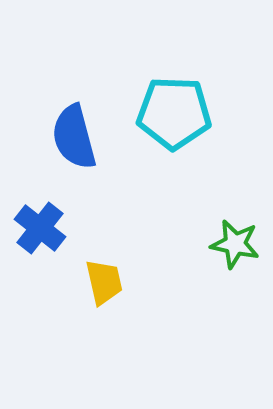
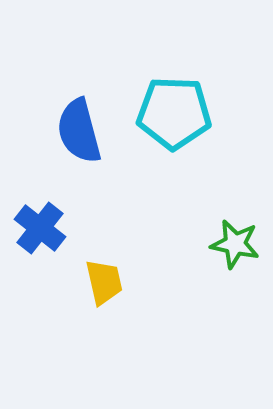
blue semicircle: moved 5 px right, 6 px up
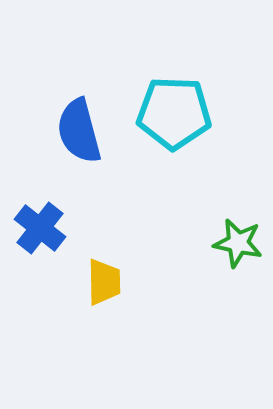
green star: moved 3 px right, 1 px up
yellow trapezoid: rotated 12 degrees clockwise
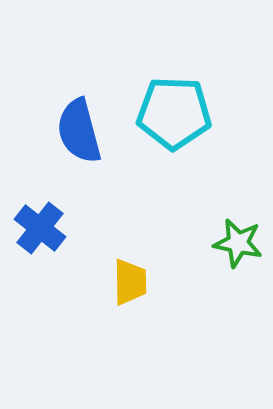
yellow trapezoid: moved 26 px right
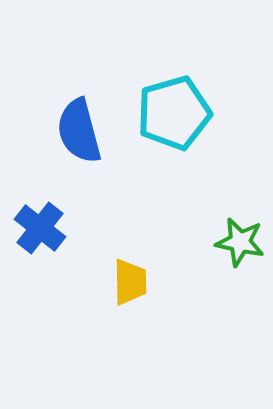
cyan pentagon: rotated 18 degrees counterclockwise
green star: moved 2 px right, 1 px up
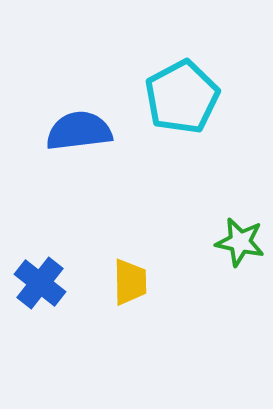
cyan pentagon: moved 8 px right, 16 px up; rotated 12 degrees counterclockwise
blue semicircle: rotated 98 degrees clockwise
blue cross: moved 55 px down
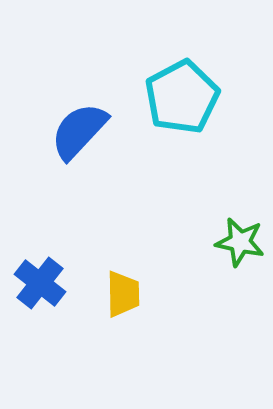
blue semicircle: rotated 40 degrees counterclockwise
yellow trapezoid: moved 7 px left, 12 px down
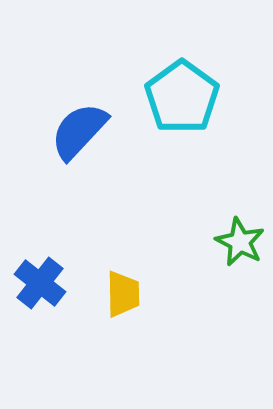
cyan pentagon: rotated 8 degrees counterclockwise
green star: rotated 15 degrees clockwise
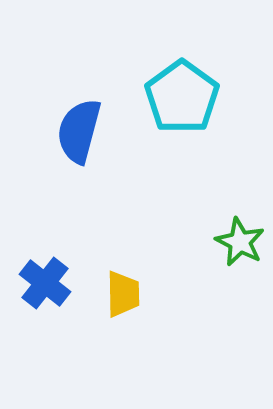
blue semicircle: rotated 28 degrees counterclockwise
blue cross: moved 5 px right
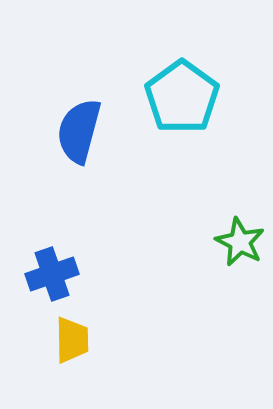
blue cross: moved 7 px right, 9 px up; rotated 33 degrees clockwise
yellow trapezoid: moved 51 px left, 46 px down
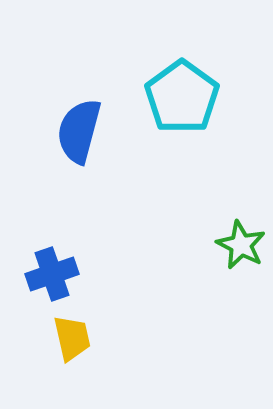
green star: moved 1 px right, 3 px down
yellow trapezoid: moved 2 px up; rotated 12 degrees counterclockwise
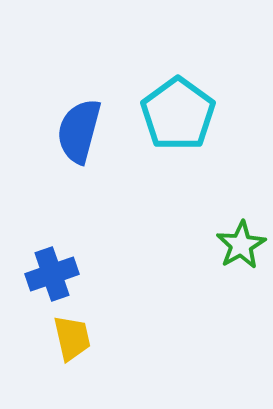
cyan pentagon: moved 4 px left, 17 px down
green star: rotated 15 degrees clockwise
